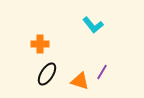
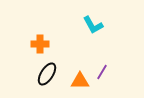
cyan L-shape: rotated 10 degrees clockwise
orange triangle: rotated 18 degrees counterclockwise
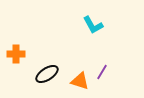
orange cross: moved 24 px left, 10 px down
black ellipse: rotated 25 degrees clockwise
orange triangle: rotated 18 degrees clockwise
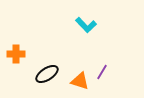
cyan L-shape: moved 7 px left; rotated 15 degrees counterclockwise
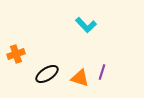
orange cross: rotated 18 degrees counterclockwise
purple line: rotated 14 degrees counterclockwise
orange triangle: moved 3 px up
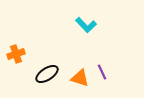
purple line: rotated 42 degrees counterclockwise
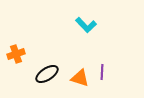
purple line: rotated 28 degrees clockwise
